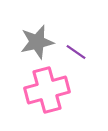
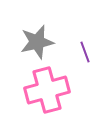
purple line: moved 9 px right; rotated 35 degrees clockwise
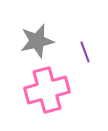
gray star: moved 1 px up
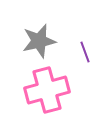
gray star: moved 2 px right
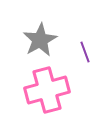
gray star: moved 1 px right, 1 px up; rotated 16 degrees counterclockwise
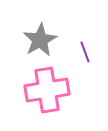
pink cross: rotated 6 degrees clockwise
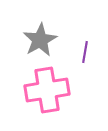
purple line: rotated 30 degrees clockwise
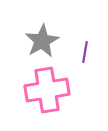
gray star: moved 2 px right, 1 px down
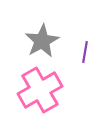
pink cross: moved 7 px left; rotated 21 degrees counterclockwise
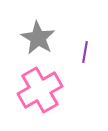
gray star: moved 4 px left, 3 px up; rotated 12 degrees counterclockwise
